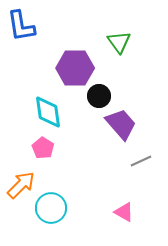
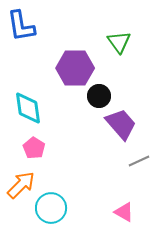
cyan diamond: moved 20 px left, 4 px up
pink pentagon: moved 9 px left
gray line: moved 2 px left
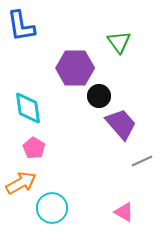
gray line: moved 3 px right
orange arrow: moved 2 px up; rotated 16 degrees clockwise
cyan circle: moved 1 px right
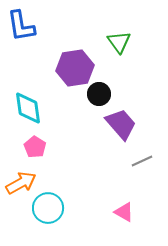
purple hexagon: rotated 9 degrees counterclockwise
black circle: moved 2 px up
pink pentagon: moved 1 px right, 1 px up
cyan circle: moved 4 px left
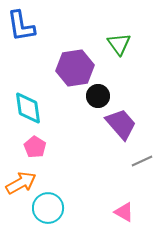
green triangle: moved 2 px down
black circle: moved 1 px left, 2 px down
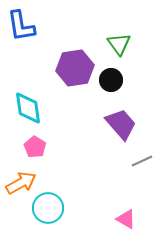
black circle: moved 13 px right, 16 px up
pink triangle: moved 2 px right, 7 px down
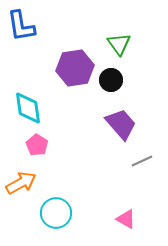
pink pentagon: moved 2 px right, 2 px up
cyan circle: moved 8 px right, 5 px down
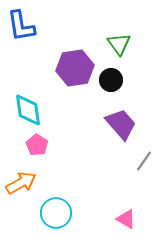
cyan diamond: moved 2 px down
gray line: moved 2 px right; rotated 30 degrees counterclockwise
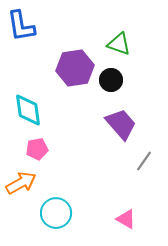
green triangle: rotated 35 degrees counterclockwise
pink pentagon: moved 4 px down; rotated 30 degrees clockwise
